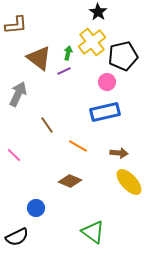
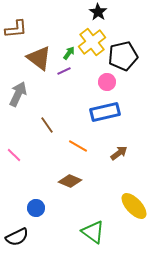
brown L-shape: moved 4 px down
green arrow: moved 1 px right; rotated 24 degrees clockwise
brown arrow: rotated 42 degrees counterclockwise
yellow ellipse: moved 5 px right, 24 px down
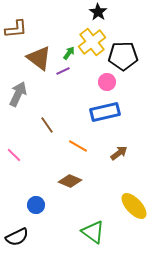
black pentagon: rotated 12 degrees clockwise
purple line: moved 1 px left
blue circle: moved 3 px up
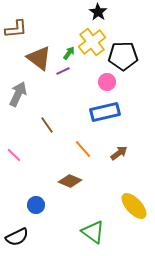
orange line: moved 5 px right, 3 px down; rotated 18 degrees clockwise
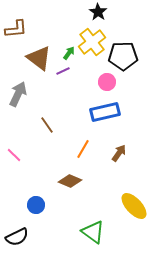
orange line: rotated 72 degrees clockwise
brown arrow: rotated 18 degrees counterclockwise
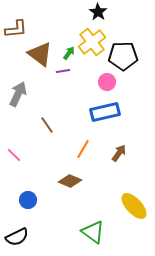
brown triangle: moved 1 px right, 4 px up
purple line: rotated 16 degrees clockwise
blue circle: moved 8 px left, 5 px up
